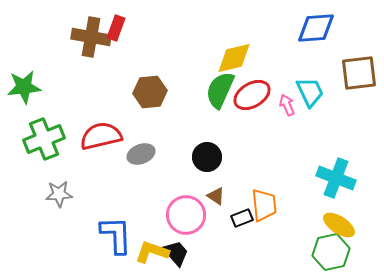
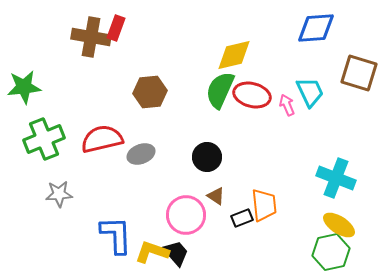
yellow diamond: moved 3 px up
brown square: rotated 24 degrees clockwise
red ellipse: rotated 45 degrees clockwise
red semicircle: moved 1 px right, 3 px down
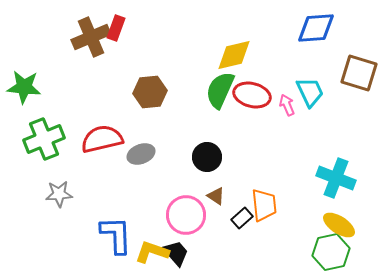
brown cross: rotated 33 degrees counterclockwise
green star: rotated 12 degrees clockwise
black rectangle: rotated 20 degrees counterclockwise
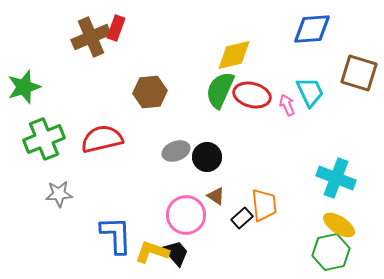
blue diamond: moved 4 px left, 1 px down
green star: rotated 24 degrees counterclockwise
gray ellipse: moved 35 px right, 3 px up
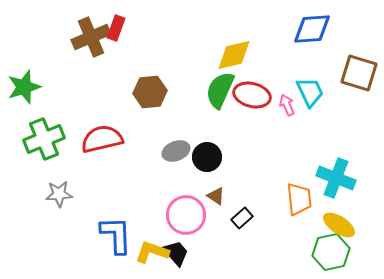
orange trapezoid: moved 35 px right, 6 px up
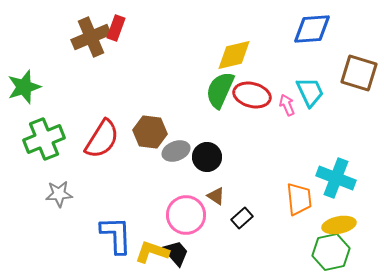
brown hexagon: moved 40 px down; rotated 12 degrees clockwise
red semicircle: rotated 135 degrees clockwise
yellow ellipse: rotated 44 degrees counterclockwise
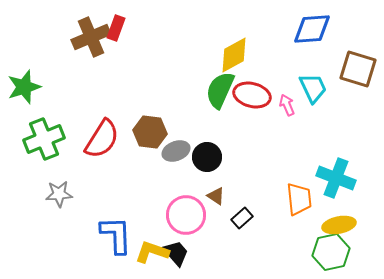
yellow diamond: rotated 15 degrees counterclockwise
brown square: moved 1 px left, 4 px up
cyan trapezoid: moved 3 px right, 4 px up
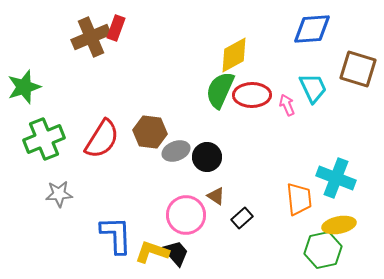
red ellipse: rotated 15 degrees counterclockwise
green hexagon: moved 8 px left, 2 px up
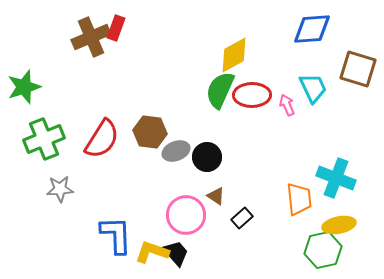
gray star: moved 1 px right, 5 px up
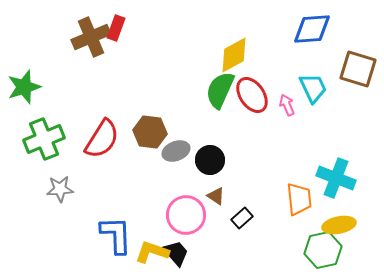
red ellipse: rotated 57 degrees clockwise
black circle: moved 3 px right, 3 px down
